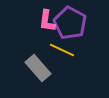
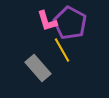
pink L-shape: rotated 25 degrees counterclockwise
yellow line: rotated 35 degrees clockwise
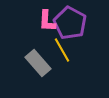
pink L-shape: rotated 20 degrees clockwise
gray rectangle: moved 5 px up
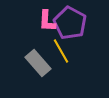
yellow line: moved 1 px left, 1 px down
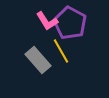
pink L-shape: rotated 35 degrees counterclockwise
gray rectangle: moved 3 px up
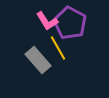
yellow line: moved 3 px left, 3 px up
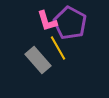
pink L-shape: rotated 15 degrees clockwise
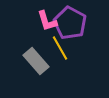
yellow line: moved 2 px right
gray rectangle: moved 2 px left, 1 px down
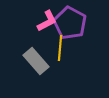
pink L-shape: rotated 100 degrees counterclockwise
yellow line: rotated 35 degrees clockwise
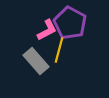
pink L-shape: moved 9 px down
yellow line: moved 1 px left, 2 px down; rotated 10 degrees clockwise
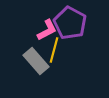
yellow line: moved 5 px left
